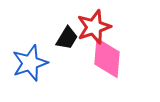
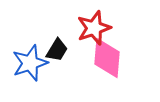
red star: moved 1 px down
black trapezoid: moved 10 px left, 12 px down
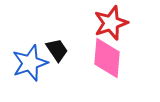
red star: moved 17 px right, 5 px up
black trapezoid: rotated 65 degrees counterclockwise
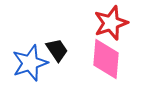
pink diamond: moved 1 px left, 1 px down
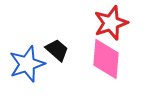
black trapezoid: rotated 15 degrees counterclockwise
blue star: moved 3 px left, 1 px down
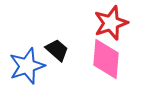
blue star: moved 2 px down
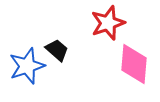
red star: moved 3 px left
pink diamond: moved 28 px right, 5 px down
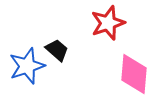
pink diamond: moved 10 px down
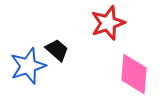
blue star: moved 1 px right
